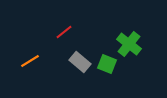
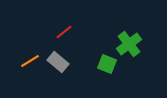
green cross: rotated 15 degrees clockwise
gray rectangle: moved 22 px left
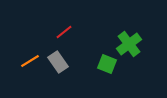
gray rectangle: rotated 15 degrees clockwise
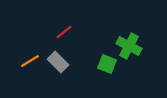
green cross: moved 2 px down; rotated 25 degrees counterclockwise
gray rectangle: rotated 10 degrees counterclockwise
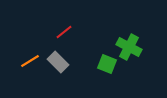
green cross: moved 1 px down
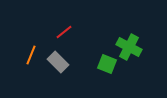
orange line: moved 1 px right, 6 px up; rotated 36 degrees counterclockwise
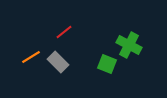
green cross: moved 2 px up
orange line: moved 2 px down; rotated 36 degrees clockwise
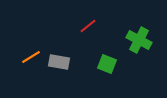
red line: moved 24 px right, 6 px up
green cross: moved 10 px right, 5 px up
gray rectangle: moved 1 px right; rotated 35 degrees counterclockwise
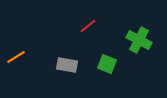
orange line: moved 15 px left
gray rectangle: moved 8 px right, 3 px down
